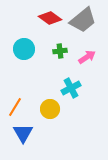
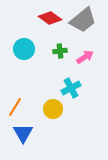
pink arrow: moved 2 px left
yellow circle: moved 3 px right
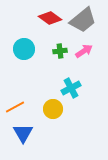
pink arrow: moved 1 px left, 6 px up
orange line: rotated 30 degrees clockwise
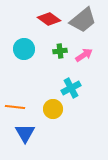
red diamond: moved 1 px left, 1 px down
pink arrow: moved 4 px down
orange line: rotated 36 degrees clockwise
blue triangle: moved 2 px right
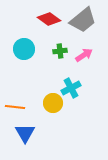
yellow circle: moved 6 px up
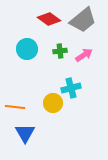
cyan circle: moved 3 px right
cyan cross: rotated 12 degrees clockwise
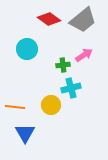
green cross: moved 3 px right, 14 px down
yellow circle: moved 2 px left, 2 px down
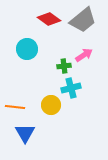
green cross: moved 1 px right, 1 px down
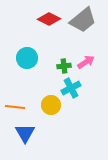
red diamond: rotated 10 degrees counterclockwise
cyan circle: moved 9 px down
pink arrow: moved 2 px right, 7 px down
cyan cross: rotated 12 degrees counterclockwise
